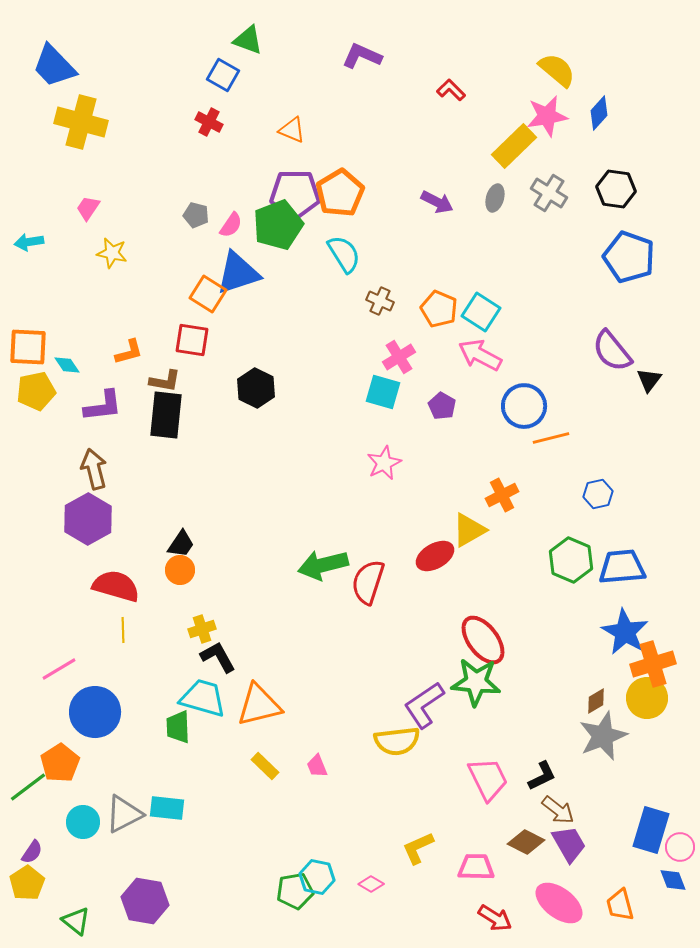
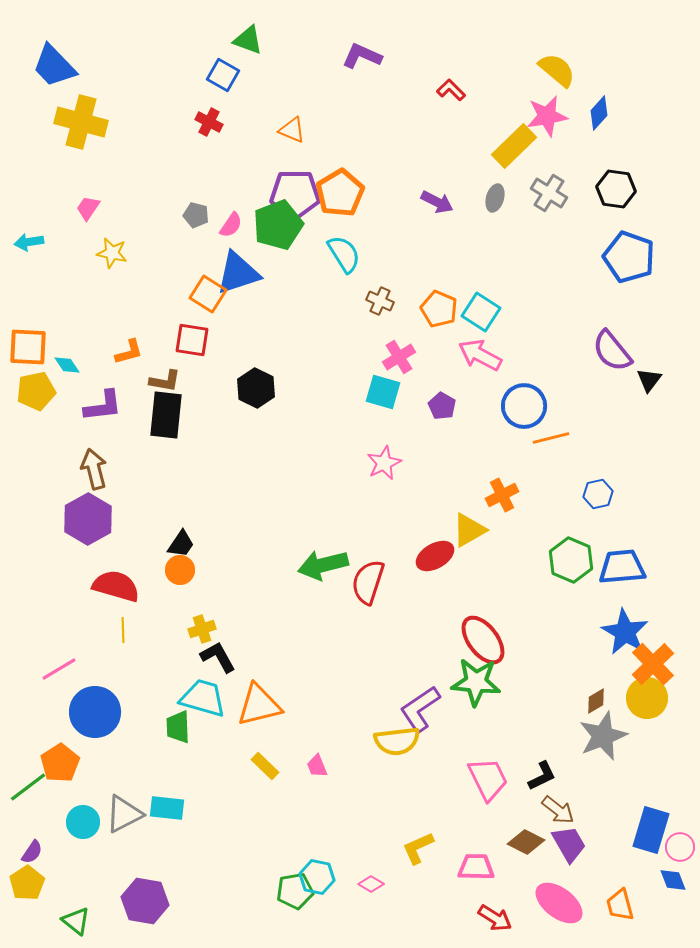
orange cross at (653, 664): rotated 27 degrees counterclockwise
purple L-shape at (424, 705): moved 4 px left, 4 px down
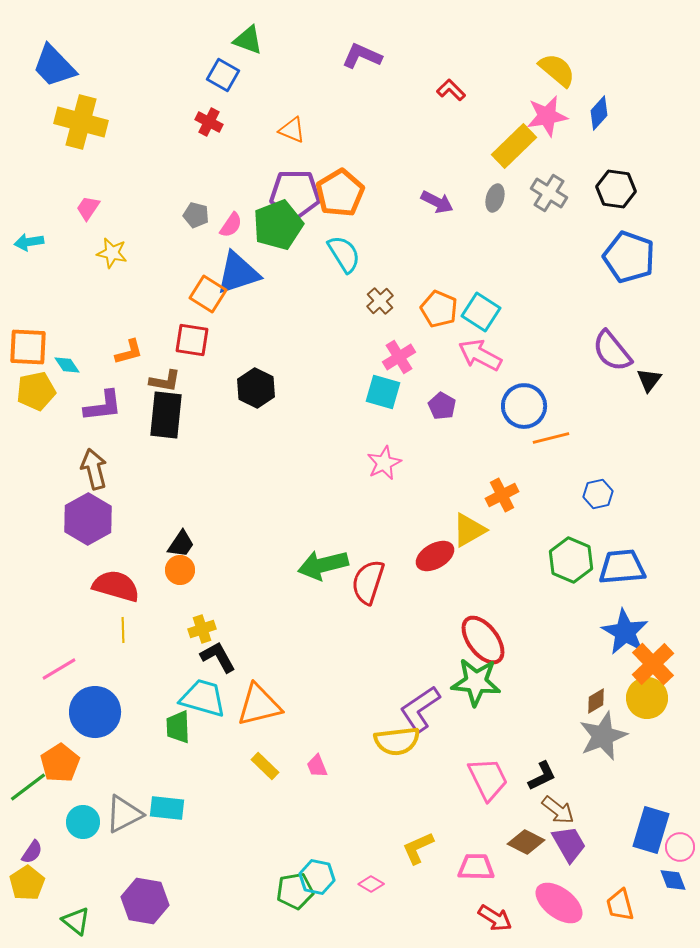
brown cross at (380, 301): rotated 24 degrees clockwise
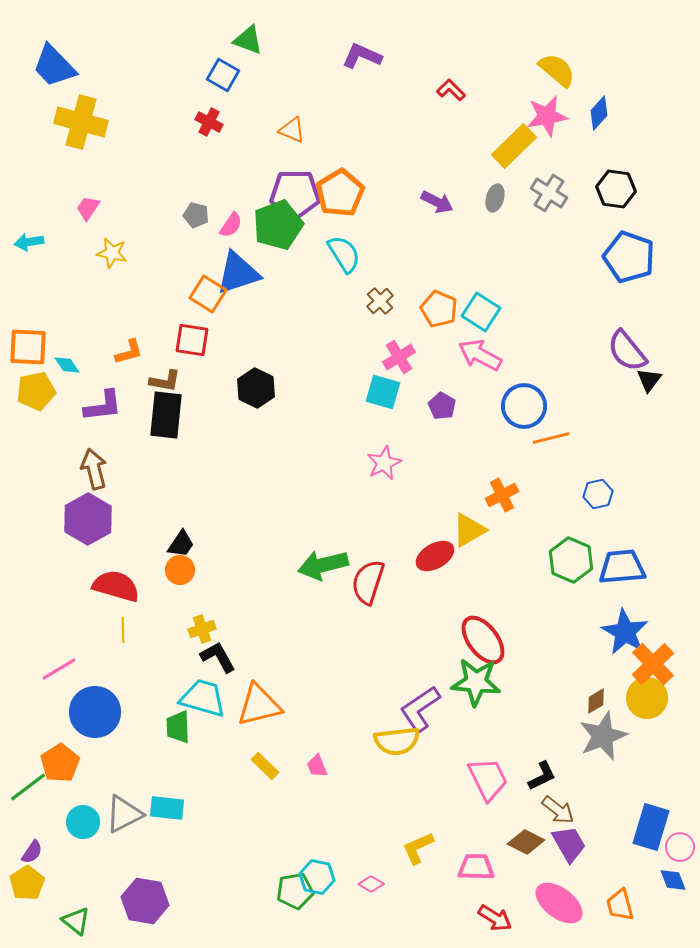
purple semicircle at (612, 351): moved 15 px right
blue rectangle at (651, 830): moved 3 px up
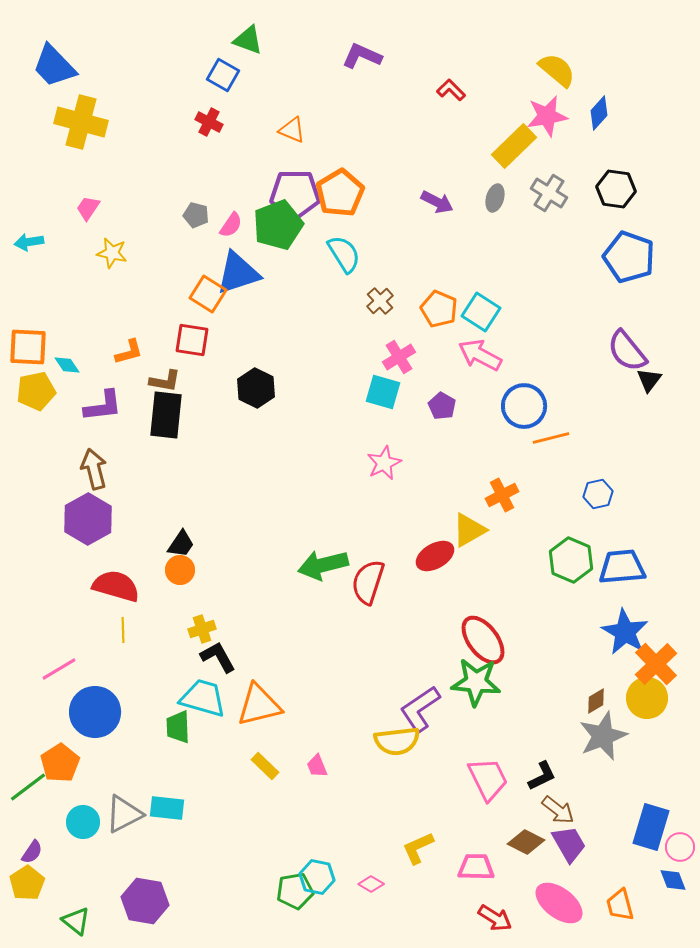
orange cross at (653, 664): moved 3 px right
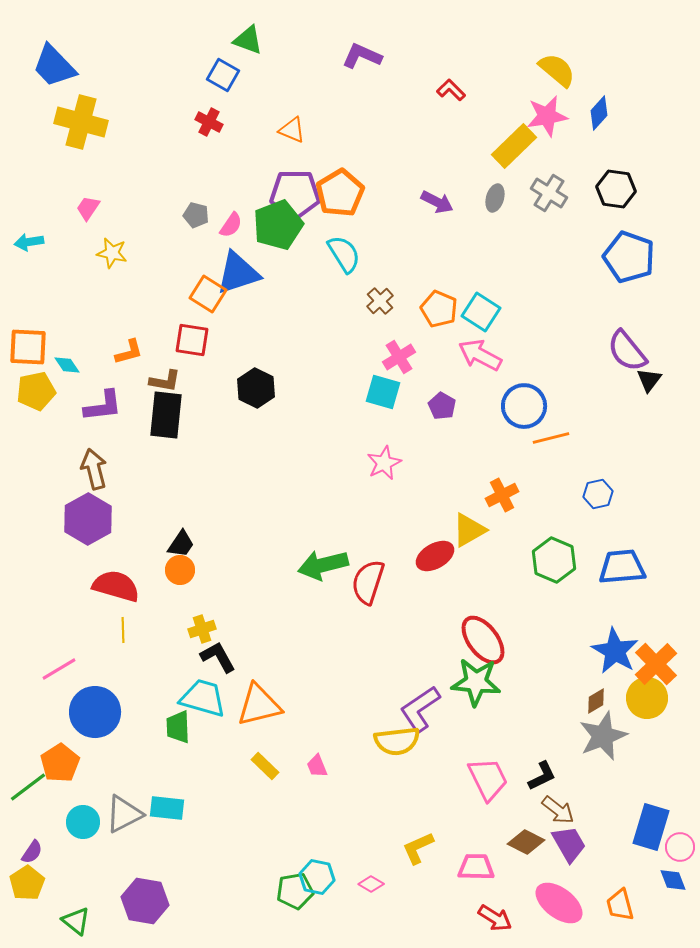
green hexagon at (571, 560): moved 17 px left
blue star at (625, 632): moved 10 px left, 19 px down
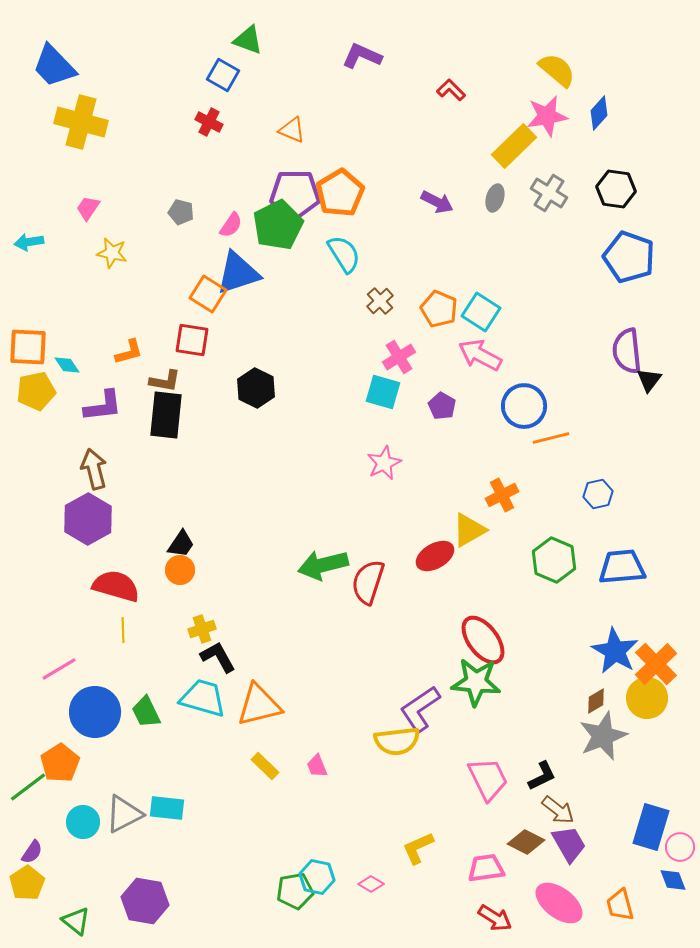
gray pentagon at (196, 215): moved 15 px left, 3 px up
green pentagon at (278, 225): rotated 6 degrees counterclockwise
purple semicircle at (627, 351): rotated 33 degrees clockwise
green trapezoid at (178, 727): moved 32 px left, 15 px up; rotated 24 degrees counterclockwise
pink trapezoid at (476, 867): moved 10 px right, 1 px down; rotated 9 degrees counterclockwise
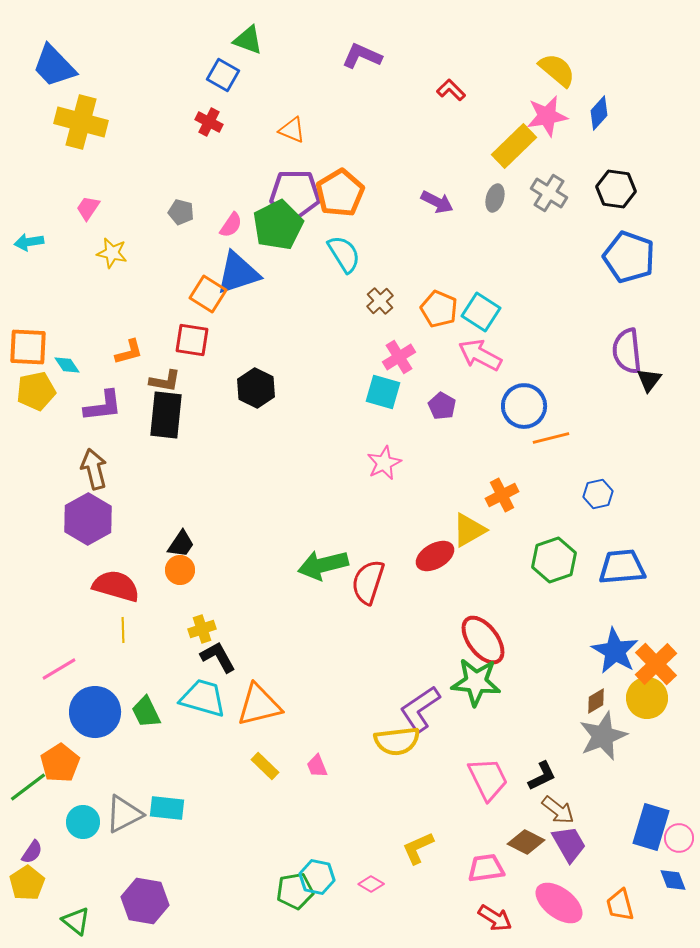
green hexagon at (554, 560): rotated 18 degrees clockwise
pink circle at (680, 847): moved 1 px left, 9 px up
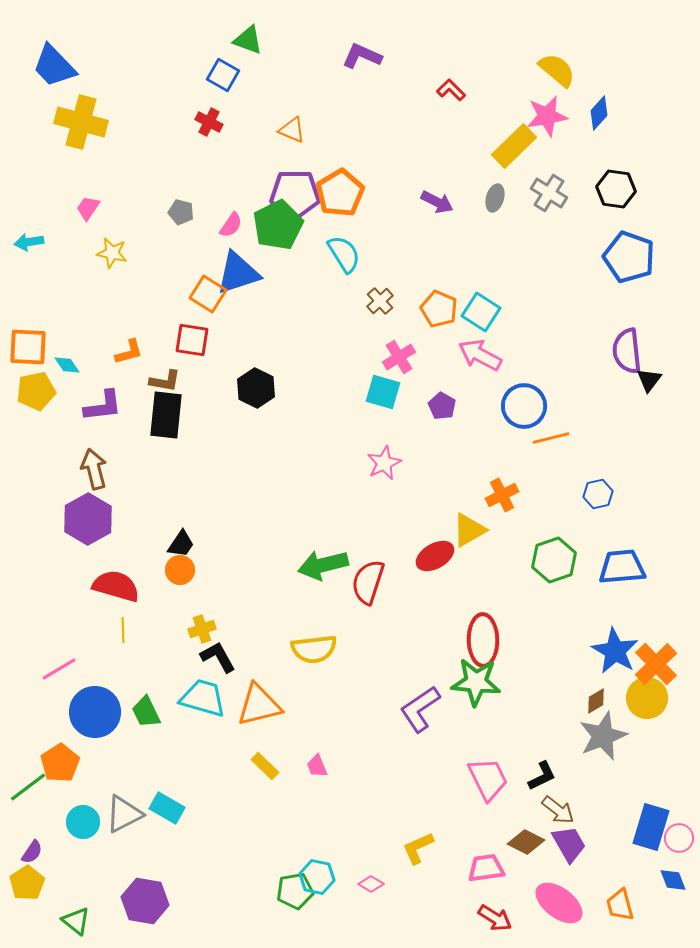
red ellipse at (483, 640): rotated 36 degrees clockwise
yellow semicircle at (397, 741): moved 83 px left, 92 px up
cyan rectangle at (167, 808): rotated 24 degrees clockwise
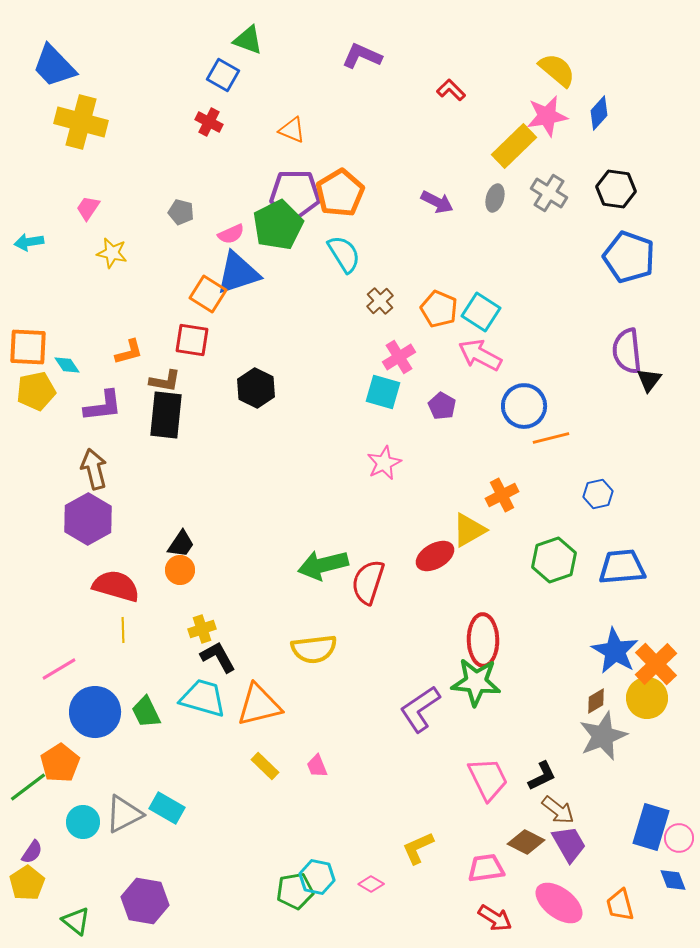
pink semicircle at (231, 225): moved 9 px down; rotated 32 degrees clockwise
